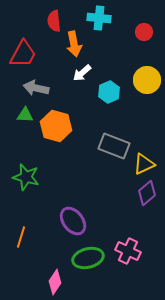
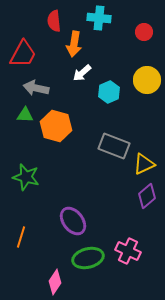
orange arrow: rotated 20 degrees clockwise
purple diamond: moved 3 px down
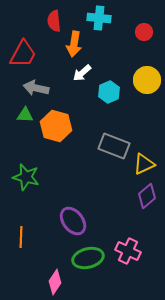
orange line: rotated 15 degrees counterclockwise
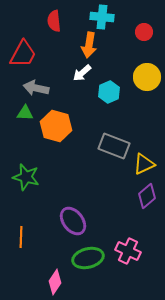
cyan cross: moved 3 px right, 1 px up
orange arrow: moved 15 px right, 1 px down
yellow circle: moved 3 px up
green triangle: moved 2 px up
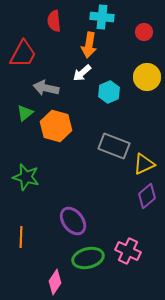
gray arrow: moved 10 px right
green triangle: rotated 42 degrees counterclockwise
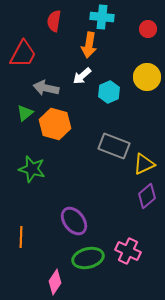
red semicircle: rotated 15 degrees clockwise
red circle: moved 4 px right, 3 px up
white arrow: moved 3 px down
orange hexagon: moved 1 px left, 2 px up
green star: moved 6 px right, 8 px up
purple ellipse: moved 1 px right
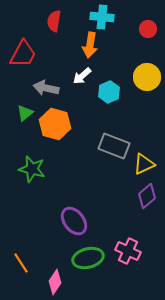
orange arrow: moved 1 px right
orange line: moved 26 px down; rotated 35 degrees counterclockwise
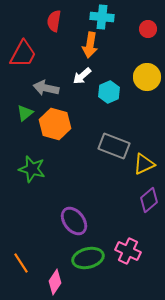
purple diamond: moved 2 px right, 4 px down
